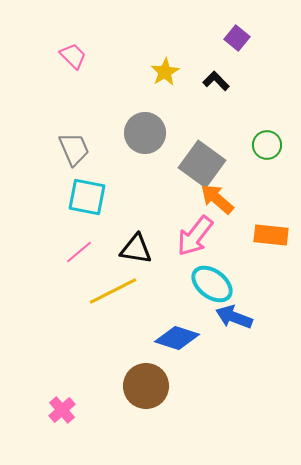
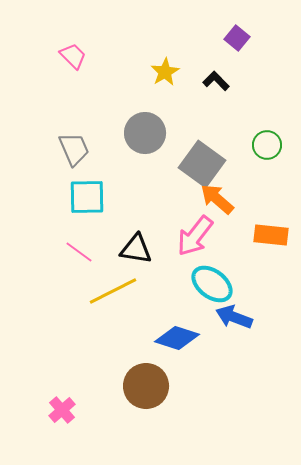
cyan square: rotated 12 degrees counterclockwise
pink line: rotated 76 degrees clockwise
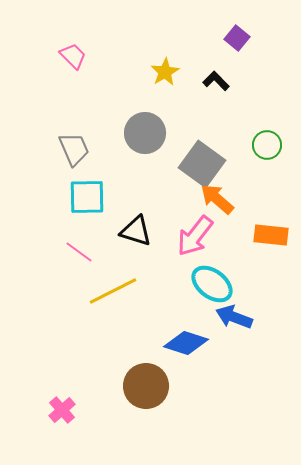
black triangle: moved 18 px up; rotated 8 degrees clockwise
blue diamond: moved 9 px right, 5 px down
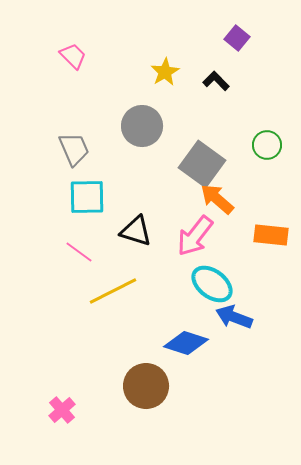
gray circle: moved 3 px left, 7 px up
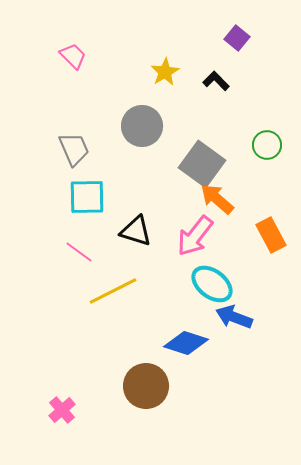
orange rectangle: rotated 56 degrees clockwise
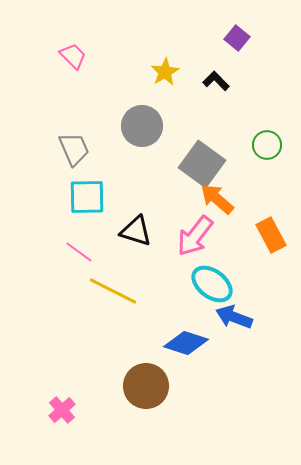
yellow line: rotated 54 degrees clockwise
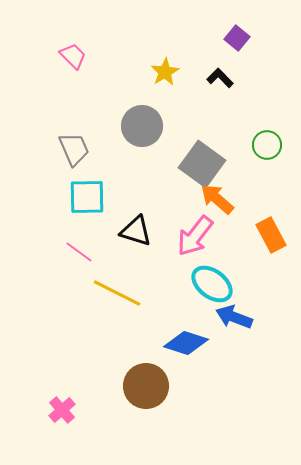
black L-shape: moved 4 px right, 3 px up
yellow line: moved 4 px right, 2 px down
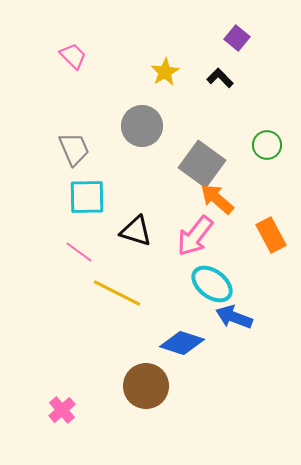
blue diamond: moved 4 px left
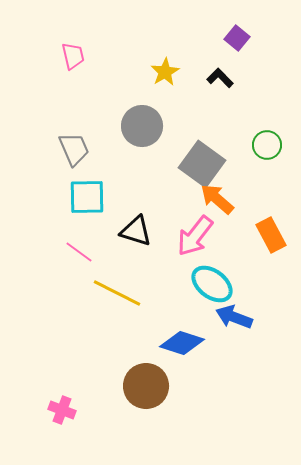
pink trapezoid: rotated 32 degrees clockwise
pink cross: rotated 28 degrees counterclockwise
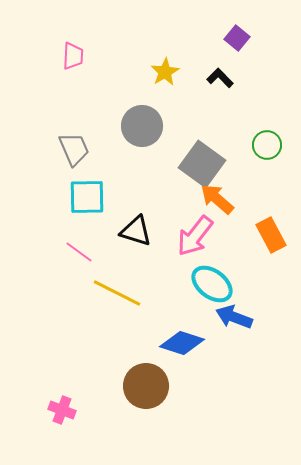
pink trapezoid: rotated 16 degrees clockwise
